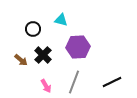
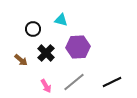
black cross: moved 3 px right, 2 px up
gray line: rotated 30 degrees clockwise
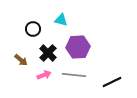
black cross: moved 2 px right
gray line: moved 7 px up; rotated 45 degrees clockwise
pink arrow: moved 2 px left, 11 px up; rotated 80 degrees counterclockwise
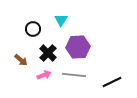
cyan triangle: rotated 48 degrees clockwise
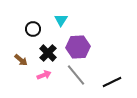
gray line: moved 2 px right; rotated 45 degrees clockwise
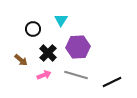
gray line: rotated 35 degrees counterclockwise
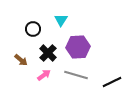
pink arrow: rotated 16 degrees counterclockwise
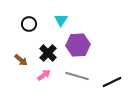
black circle: moved 4 px left, 5 px up
purple hexagon: moved 2 px up
gray line: moved 1 px right, 1 px down
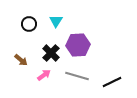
cyan triangle: moved 5 px left, 1 px down
black cross: moved 3 px right
